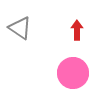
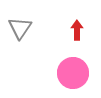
gray triangle: rotated 30 degrees clockwise
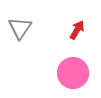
red arrow: rotated 30 degrees clockwise
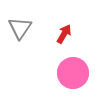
red arrow: moved 13 px left, 4 px down
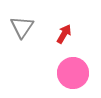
gray triangle: moved 2 px right, 1 px up
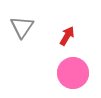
red arrow: moved 3 px right, 2 px down
